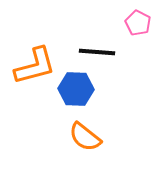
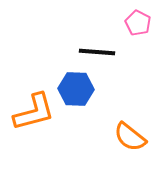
orange L-shape: moved 1 px left, 46 px down
orange semicircle: moved 45 px right
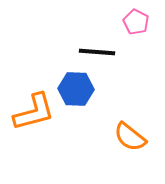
pink pentagon: moved 2 px left, 1 px up
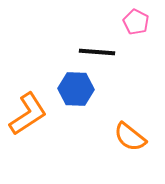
orange L-shape: moved 6 px left, 2 px down; rotated 18 degrees counterclockwise
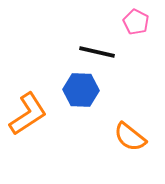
black line: rotated 9 degrees clockwise
blue hexagon: moved 5 px right, 1 px down
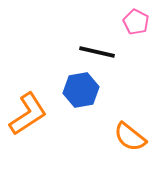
blue hexagon: rotated 12 degrees counterclockwise
